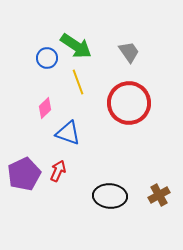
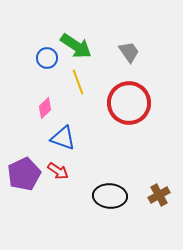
blue triangle: moved 5 px left, 5 px down
red arrow: rotated 100 degrees clockwise
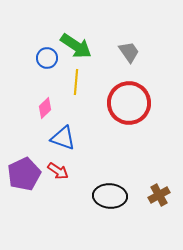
yellow line: moved 2 px left; rotated 25 degrees clockwise
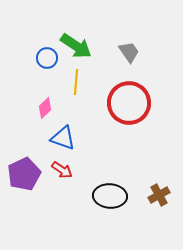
red arrow: moved 4 px right, 1 px up
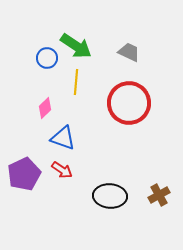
gray trapezoid: rotated 30 degrees counterclockwise
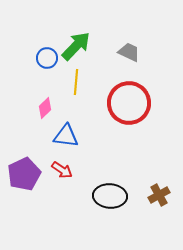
green arrow: rotated 80 degrees counterclockwise
blue triangle: moved 3 px right, 2 px up; rotated 12 degrees counterclockwise
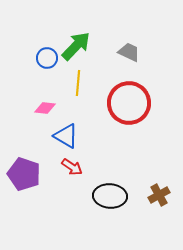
yellow line: moved 2 px right, 1 px down
pink diamond: rotated 50 degrees clockwise
blue triangle: rotated 24 degrees clockwise
red arrow: moved 10 px right, 3 px up
purple pentagon: rotated 28 degrees counterclockwise
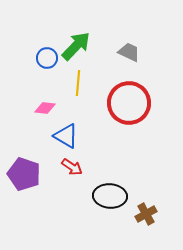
brown cross: moved 13 px left, 19 px down
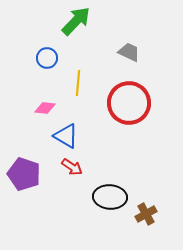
green arrow: moved 25 px up
black ellipse: moved 1 px down
